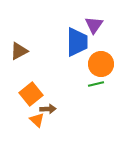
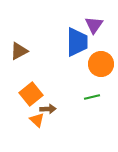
green line: moved 4 px left, 13 px down
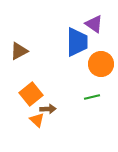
purple triangle: moved 1 px up; rotated 30 degrees counterclockwise
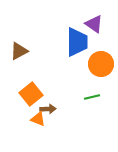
orange triangle: moved 1 px right, 1 px up; rotated 21 degrees counterclockwise
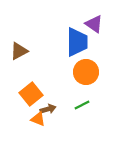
orange circle: moved 15 px left, 8 px down
green line: moved 10 px left, 8 px down; rotated 14 degrees counterclockwise
brown arrow: rotated 14 degrees counterclockwise
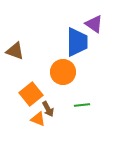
brown triangle: moved 4 px left; rotated 48 degrees clockwise
orange circle: moved 23 px left
green line: rotated 21 degrees clockwise
brown arrow: rotated 77 degrees clockwise
